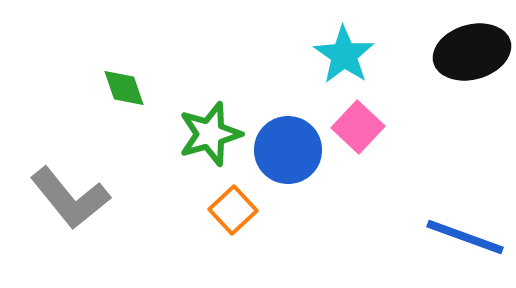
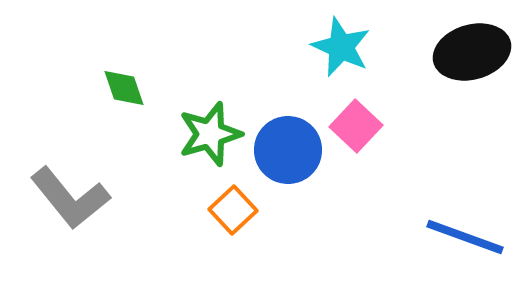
cyan star: moved 3 px left, 8 px up; rotated 10 degrees counterclockwise
pink square: moved 2 px left, 1 px up
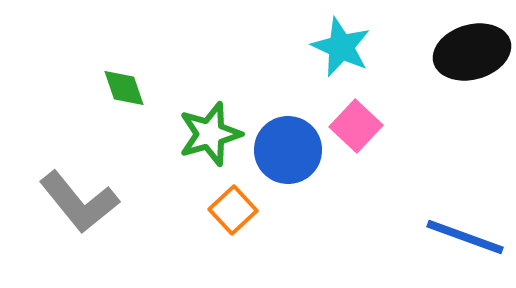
gray L-shape: moved 9 px right, 4 px down
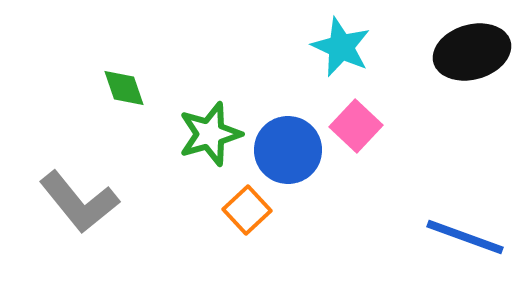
orange square: moved 14 px right
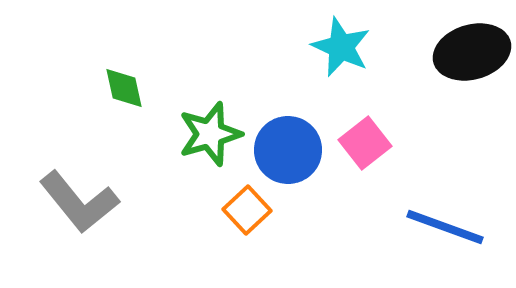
green diamond: rotated 6 degrees clockwise
pink square: moved 9 px right, 17 px down; rotated 9 degrees clockwise
blue line: moved 20 px left, 10 px up
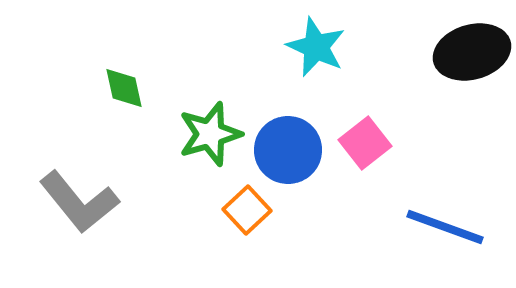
cyan star: moved 25 px left
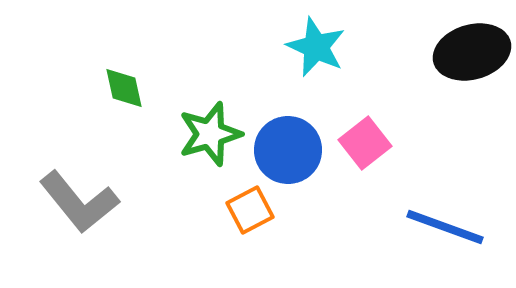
orange square: moved 3 px right; rotated 15 degrees clockwise
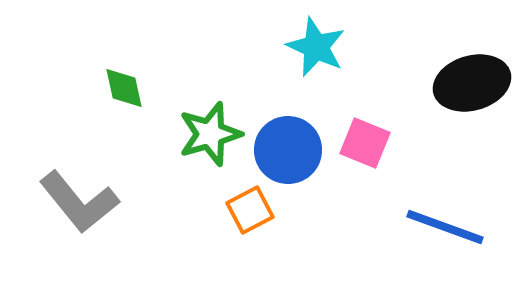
black ellipse: moved 31 px down
pink square: rotated 30 degrees counterclockwise
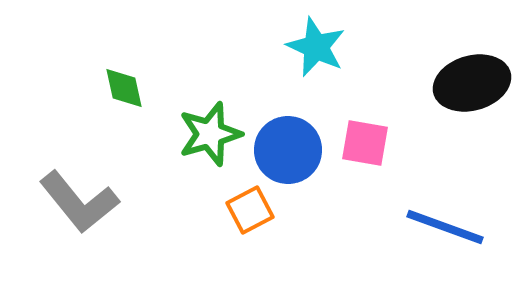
pink square: rotated 12 degrees counterclockwise
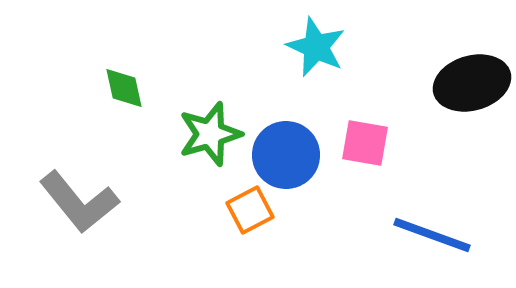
blue circle: moved 2 px left, 5 px down
blue line: moved 13 px left, 8 px down
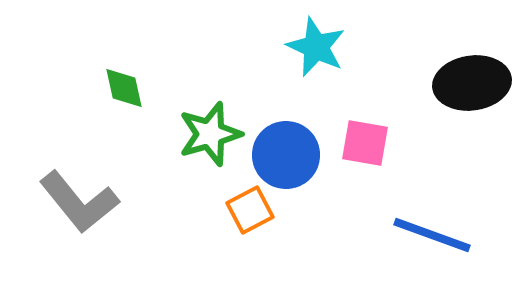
black ellipse: rotated 8 degrees clockwise
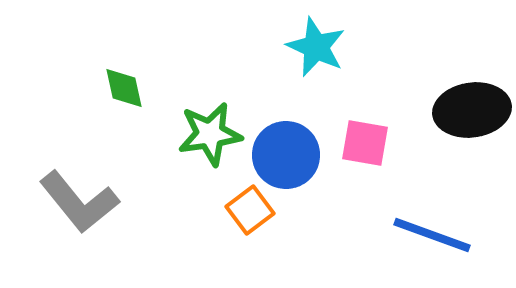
black ellipse: moved 27 px down
green star: rotated 8 degrees clockwise
orange square: rotated 9 degrees counterclockwise
